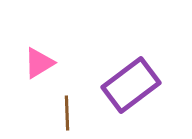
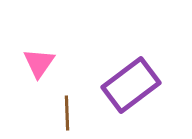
pink triangle: rotated 24 degrees counterclockwise
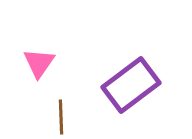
brown line: moved 6 px left, 4 px down
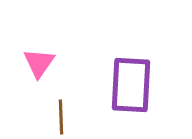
purple rectangle: rotated 50 degrees counterclockwise
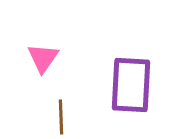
pink triangle: moved 4 px right, 5 px up
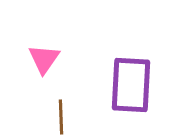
pink triangle: moved 1 px right, 1 px down
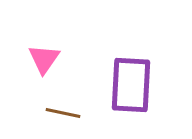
brown line: moved 2 px right, 4 px up; rotated 76 degrees counterclockwise
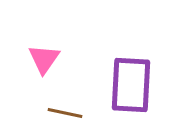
brown line: moved 2 px right
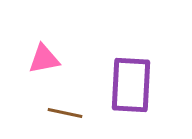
pink triangle: rotated 44 degrees clockwise
